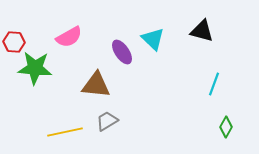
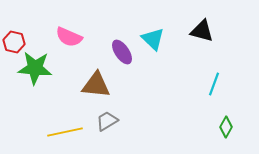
pink semicircle: rotated 52 degrees clockwise
red hexagon: rotated 10 degrees clockwise
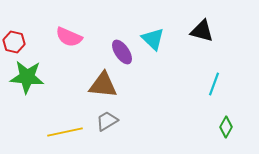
green star: moved 8 px left, 9 px down
brown triangle: moved 7 px right
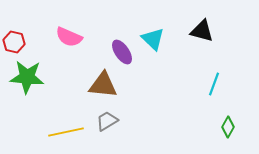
green diamond: moved 2 px right
yellow line: moved 1 px right
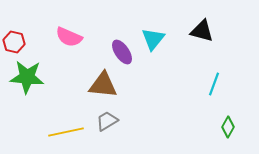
cyan triangle: rotated 25 degrees clockwise
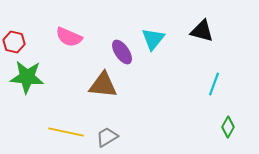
gray trapezoid: moved 16 px down
yellow line: rotated 24 degrees clockwise
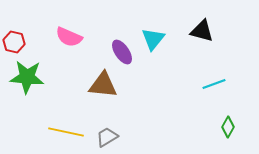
cyan line: rotated 50 degrees clockwise
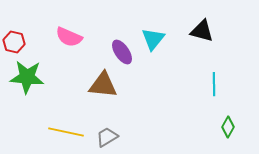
cyan line: rotated 70 degrees counterclockwise
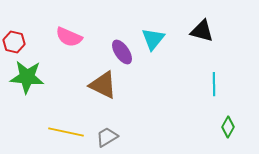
brown triangle: rotated 20 degrees clockwise
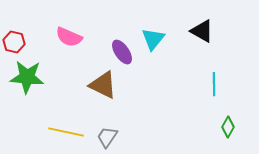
black triangle: rotated 15 degrees clockwise
gray trapezoid: rotated 25 degrees counterclockwise
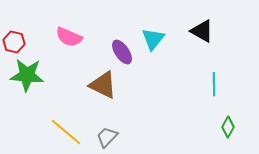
green star: moved 2 px up
yellow line: rotated 28 degrees clockwise
gray trapezoid: rotated 10 degrees clockwise
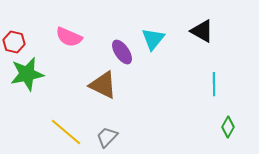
green star: moved 1 px up; rotated 16 degrees counterclockwise
